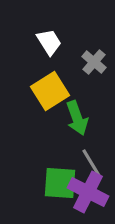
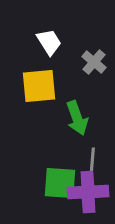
yellow square: moved 11 px left, 5 px up; rotated 27 degrees clockwise
gray line: rotated 36 degrees clockwise
purple cross: rotated 30 degrees counterclockwise
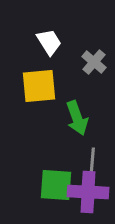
green square: moved 4 px left, 2 px down
purple cross: rotated 6 degrees clockwise
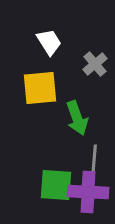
gray cross: moved 1 px right, 2 px down; rotated 10 degrees clockwise
yellow square: moved 1 px right, 2 px down
gray line: moved 2 px right, 3 px up
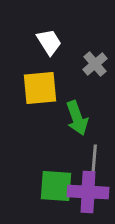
green square: moved 1 px down
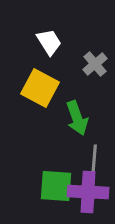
yellow square: rotated 33 degrees clockwise
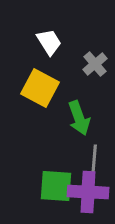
green arrow: moved 2 px right
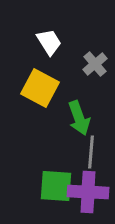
gray line: moved 3 px left, 9 px up
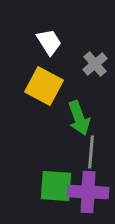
yellow square: moved 4 px right, 2 px up
